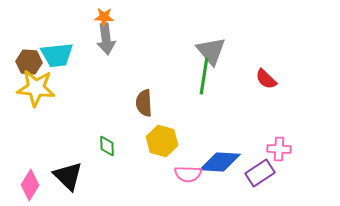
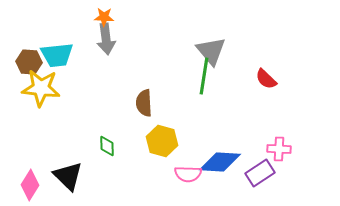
yellow star: moved 5 px right
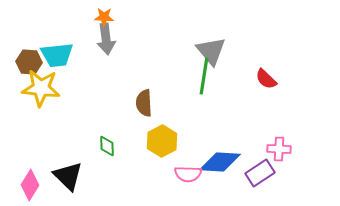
yellow hexagon: rotated 16 degrees clockwise
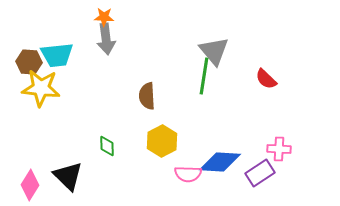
gray triangle: moved 3 px right
brown semicircle: moved 3 px right, 7 px up
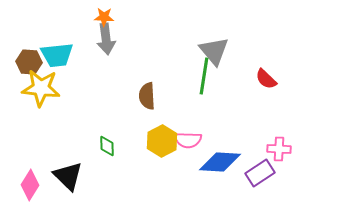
pink semicircle: moved 34 px up
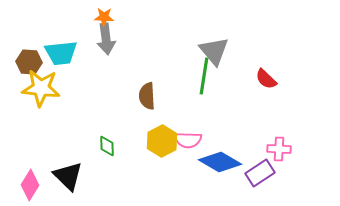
cyan trapezoid: moved 4 px right, 2 px up
blue diamond: rotated 27 degrees clockwise
